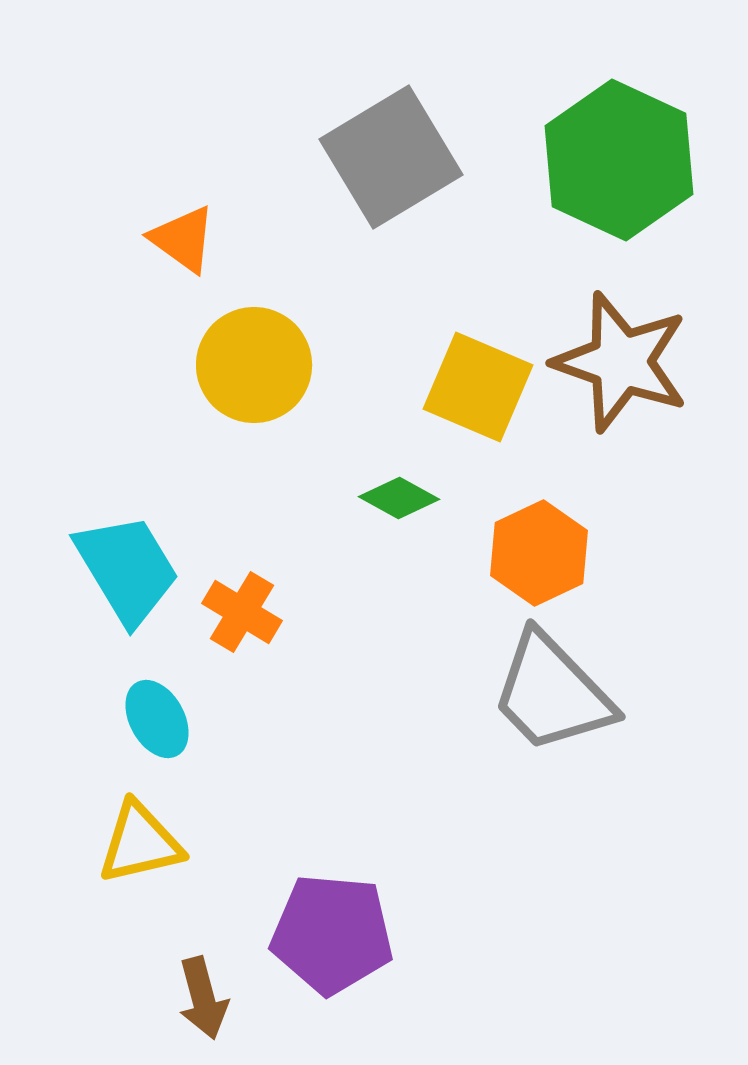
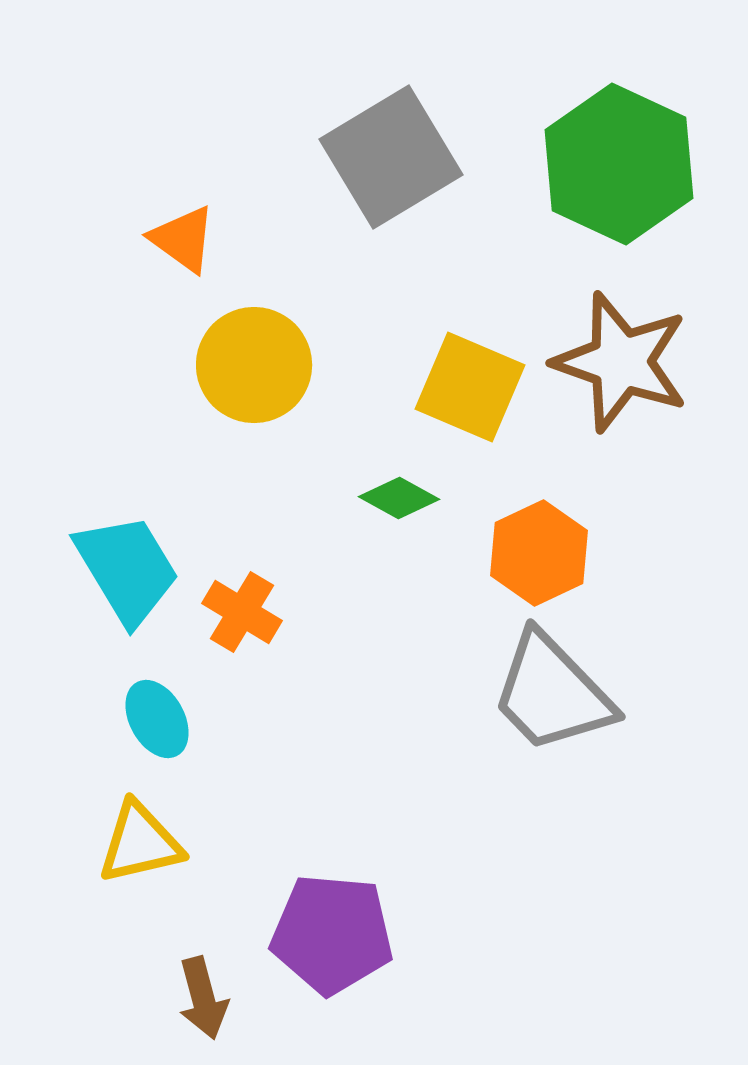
green hexagon: moved 4 px down
yellow square: moved 8 px left
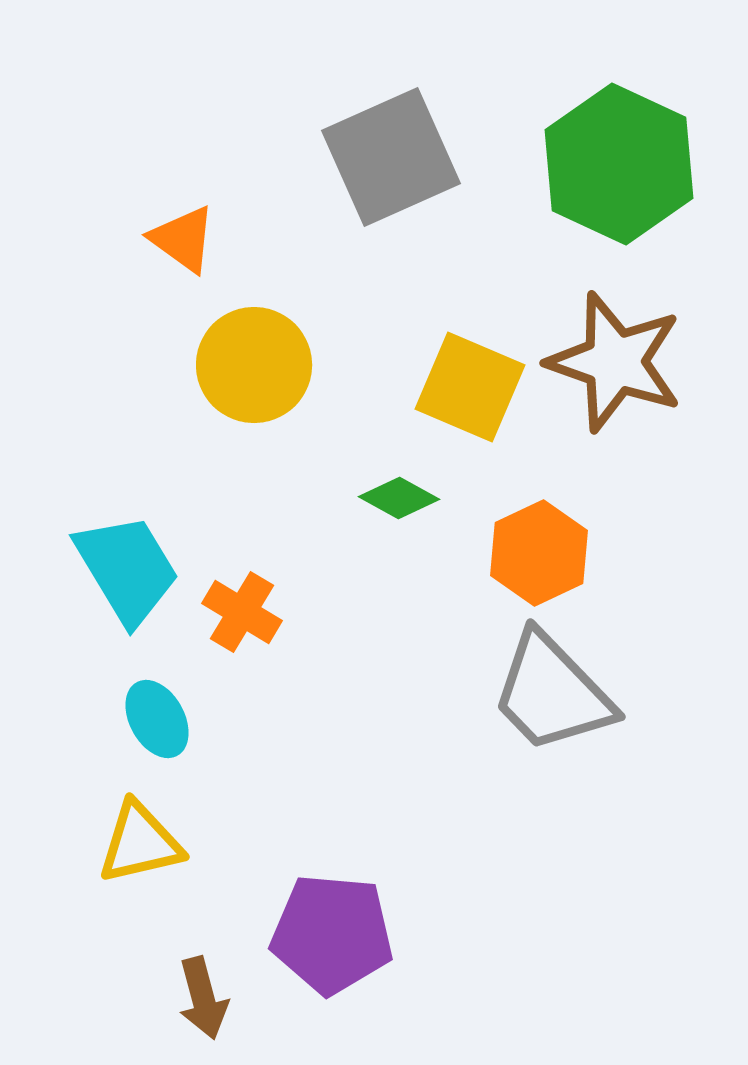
gray square: rotated 7 degrees clockwise
brown star: moved 6 px left
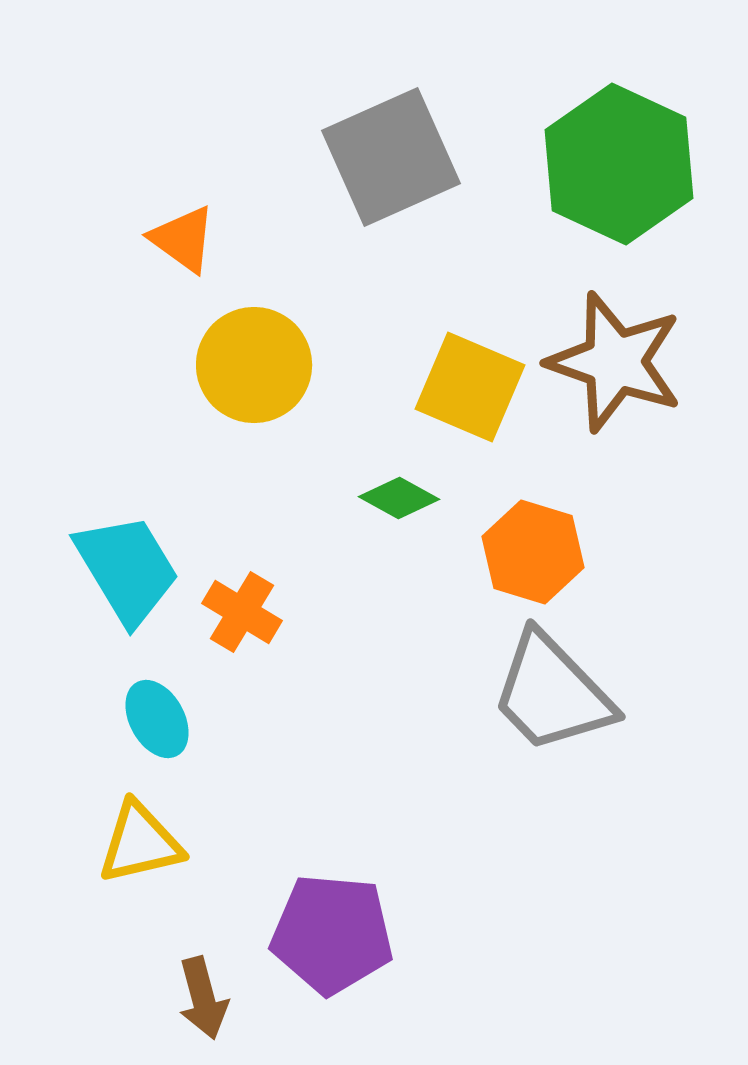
orange hexagon: moved 6 px left, 1 px up; rotated 18 degrees counterclockwise
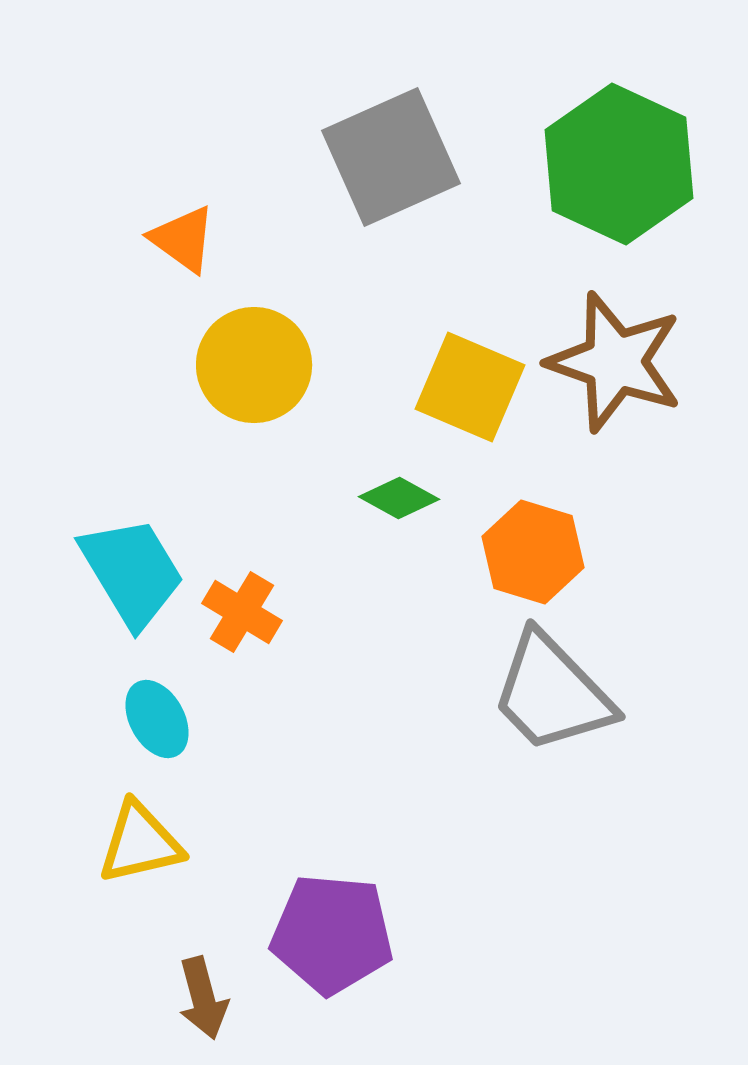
cyan trapezoid: moved 5 px right, 3 px down
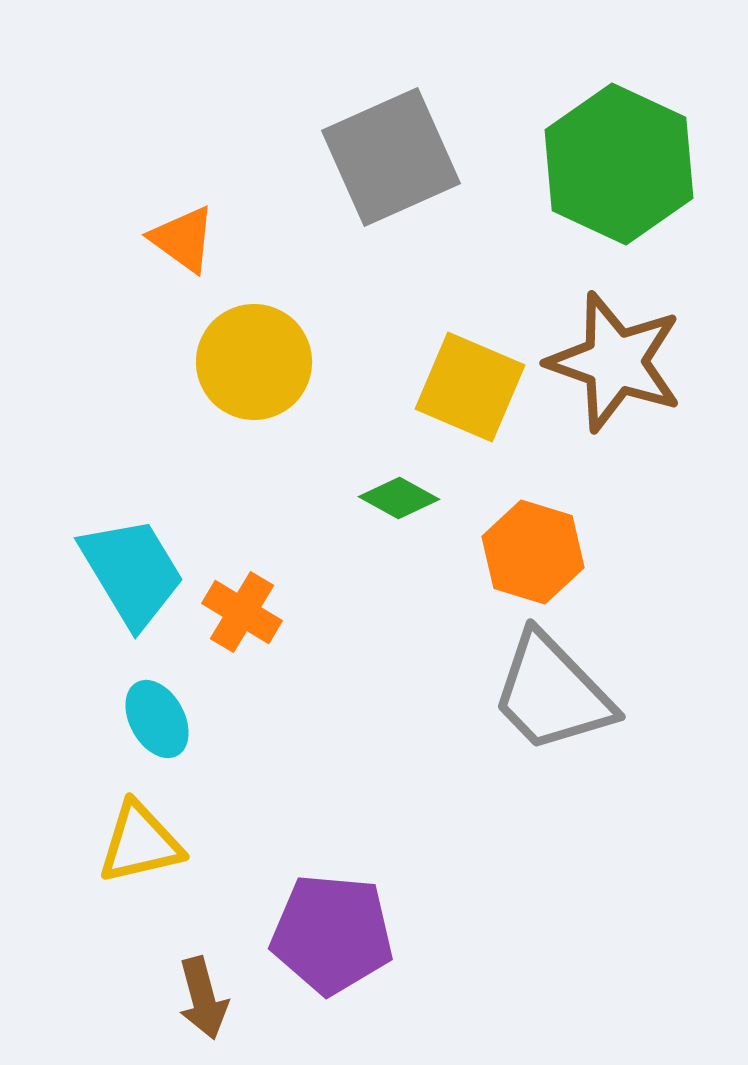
yellow circle: moved 3 px up
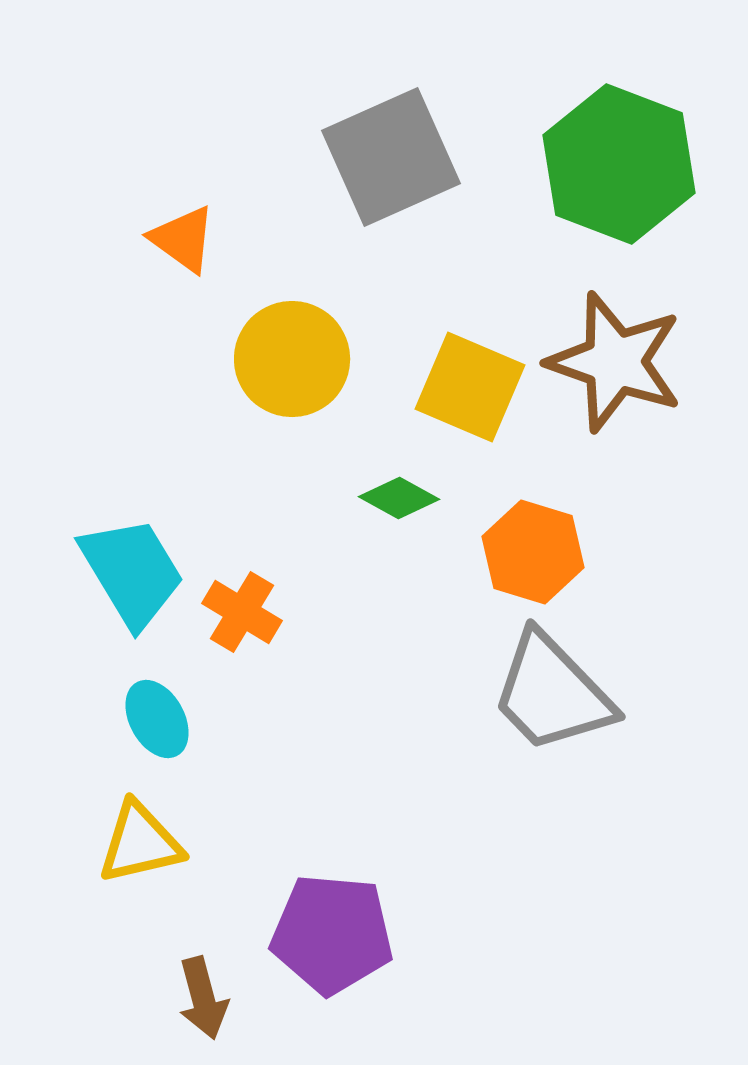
green hexagon: rotated 4 degrees counterclockwise
yellow circle: moved 38 px right, 3 px up
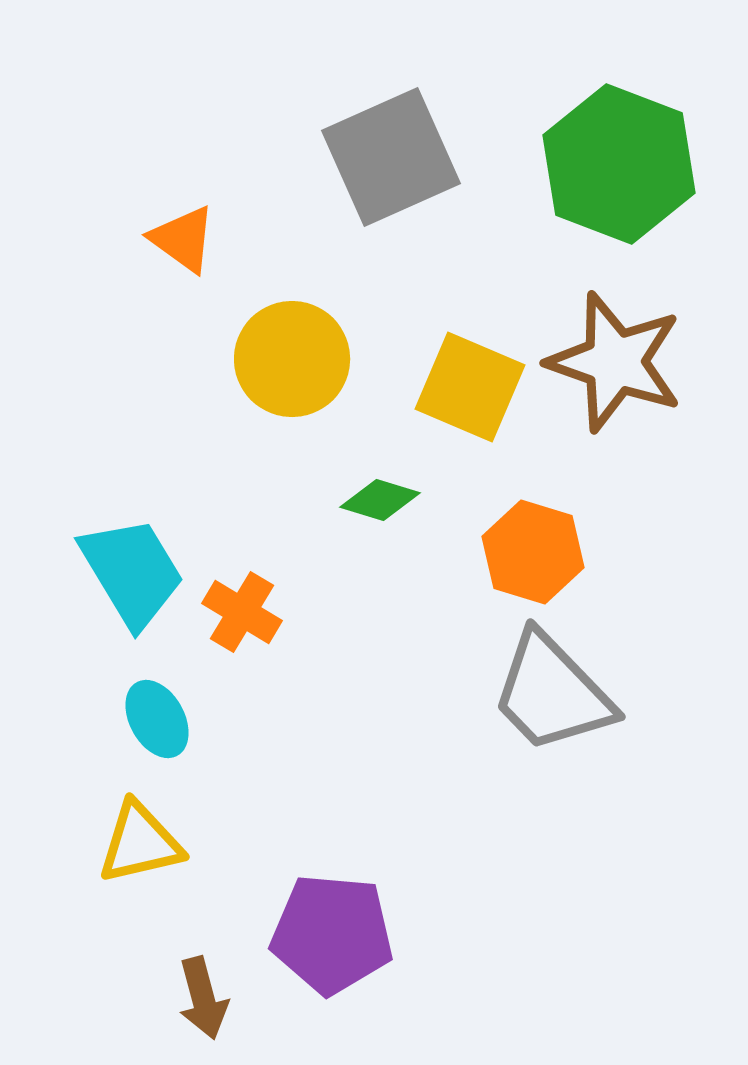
green diamond: moved 19 px left, 2 px down; rotated 12 degrees counterclockwise
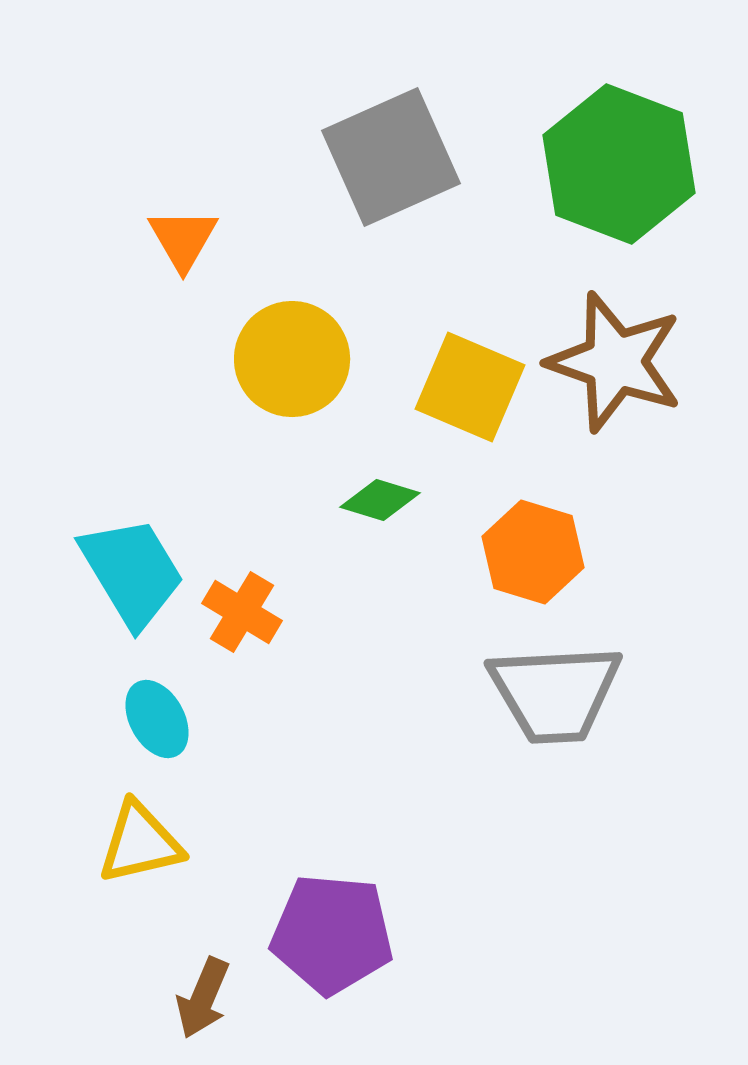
orange triangle: rotated 24 degrees clockwise
gray trapezoid: moved 3 px right; rotated 49 degrees counterclockwise
brown arrow: rotated 38 degrees clockwise
